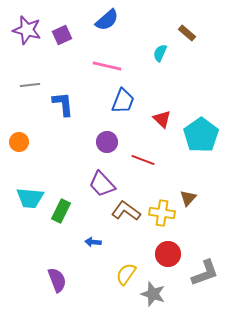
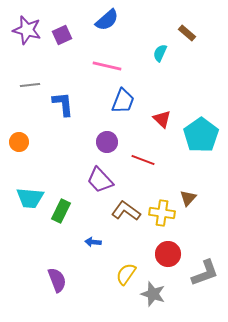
purple trapezoid: moved 2 px left, 4 px up
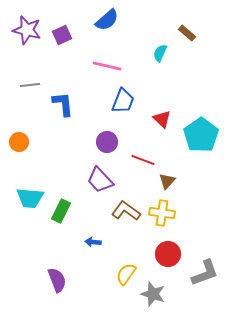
brown triangle: moved 21 px left, 17 px up
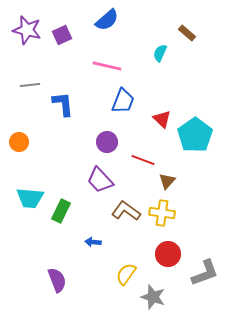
cyan pentagon: moved 6 px left
gray star: moved 3 px down
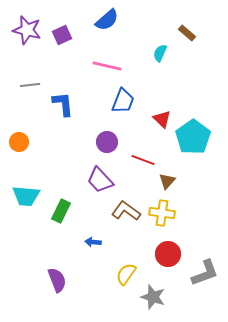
cyan pentagon: moved 2 px left, 2 px down
cyan trapezoid: moved 4 px left, 2 px up
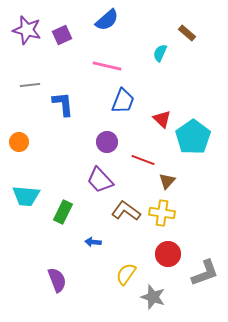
green rectangle: moved 2 px right, 1 px down
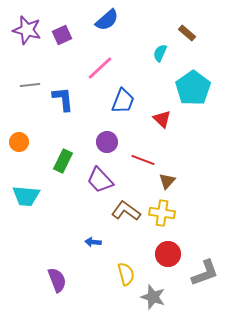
pink line: moved 7 px left, 2 px down; rotated 56 degrees counterclockwise
blue L-shape: moved 5 px up
cyan pentagon: moved 49 px up
green rectangle: moved 51 px up
yellow semicircle: rotated 130 degrees clockwise
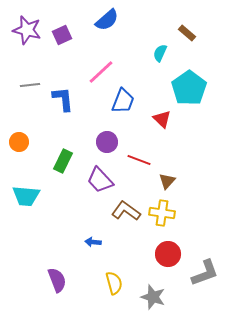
pink line: moved 1 px right, 4 px down
cyan pentagon: moved 4 px left
red line: moved 4 px left
yellow semicircle: moved 12 px left, 9 px down
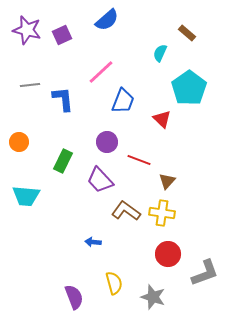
purple semicircle: moved 17 px right, 17 px down
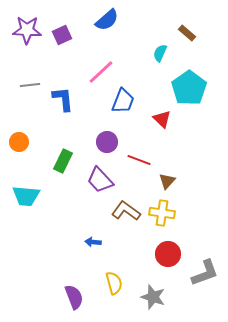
purple star: rotated 12 degrees counterclockwise
